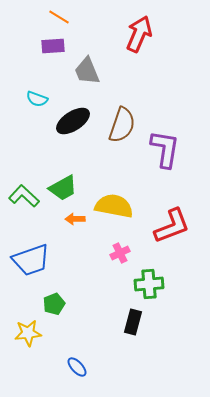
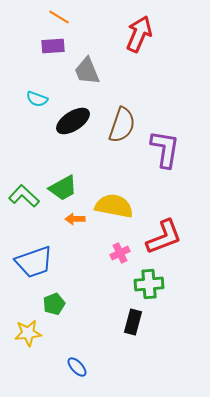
red L-shape: moved 8 px left, 11 px down
blue trapezoid: moved 3 px right, 2 px down
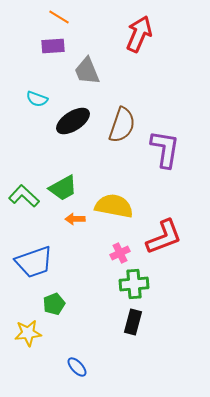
green cross: moved 15 px left
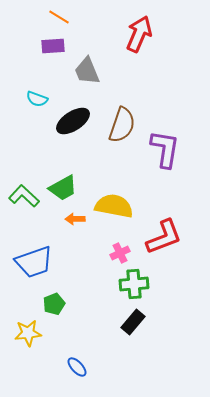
black rectangle: rotated 25 degrees clockwise
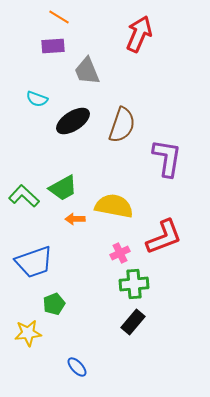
purple L-shape: moved 2 px right, 9 px down
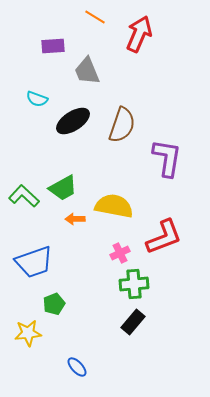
orange line: moved 36 px right
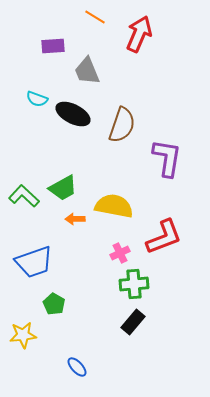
black ellipse: moved 7 px up; rotated 60 degrees clockwise
green pentagon: rotated 20 degrees counterclockwise
yellow star: moved 5 px left, 2 px down
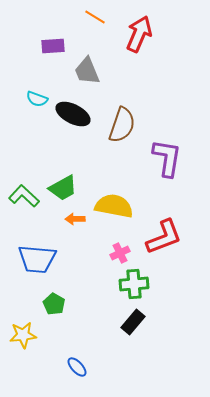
blue trapezoid: moved 3 px right, 3 px up; rotated 24 degrees clockwise
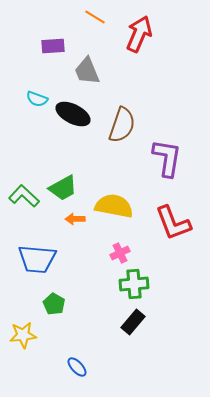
red L-shape: moved 9 px right, 14 px up; rotated 90 degrees clockwise
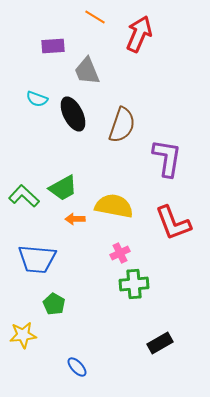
black ellipse: rotated 36 degrees clockwise
black rectangle: moved 27 px right, 21 px down; rotated 20 degrees clockwise
